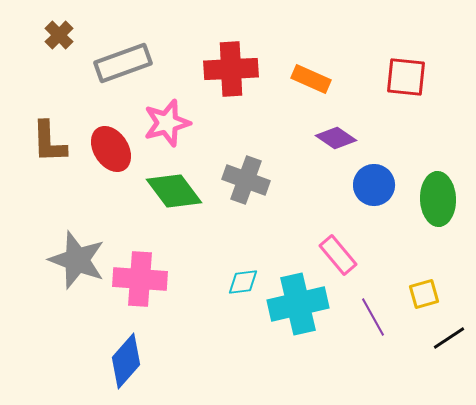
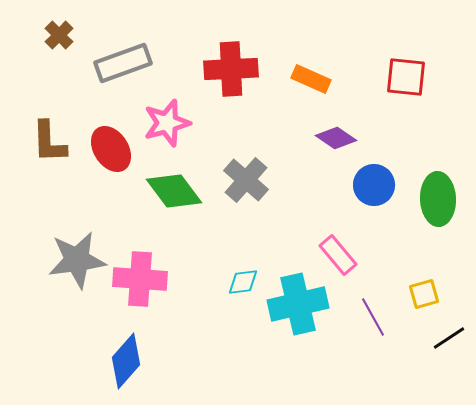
gray cross: rotated 21 degrees clockwise
gray star: rotated 28 degrees counterclockwise
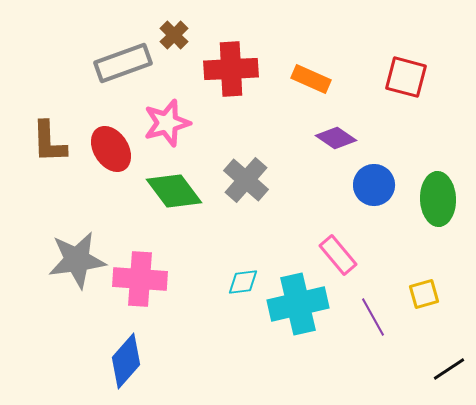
brown cross: moved 115 px right
red square: rotated 9 degrees clockwise
black line: moved 31 px down
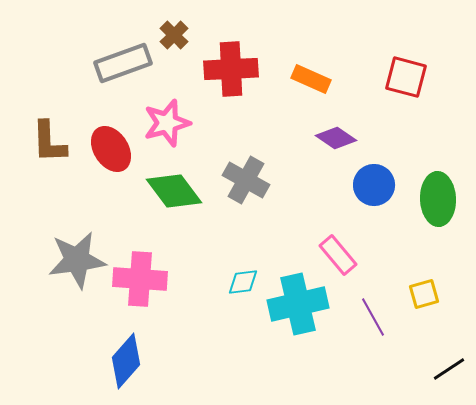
gray cross: rotated 12 degrees counterclockwise
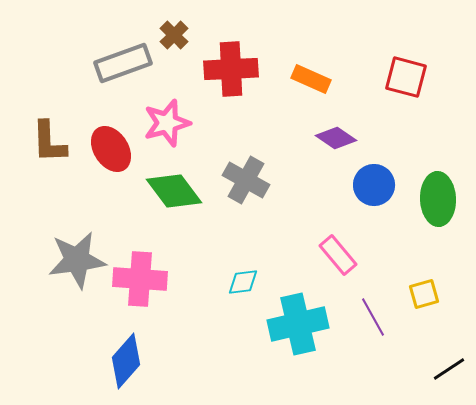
cyan cross: moved 20 px down
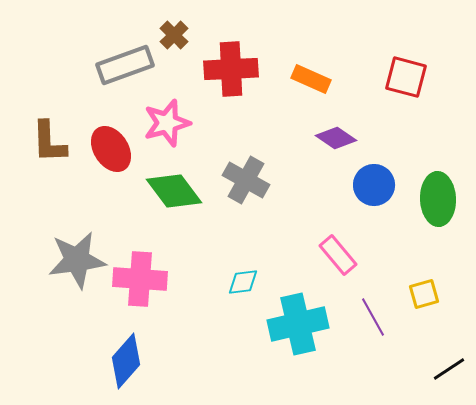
gray rectangle: moved 2 px right, 2 px down
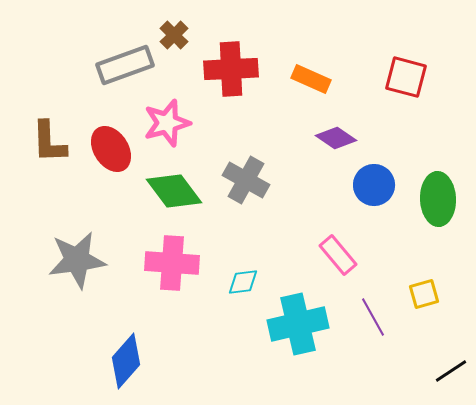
pink cross: moved 32 px right, 16 px up
black line: moved 2 px right, 2 px down
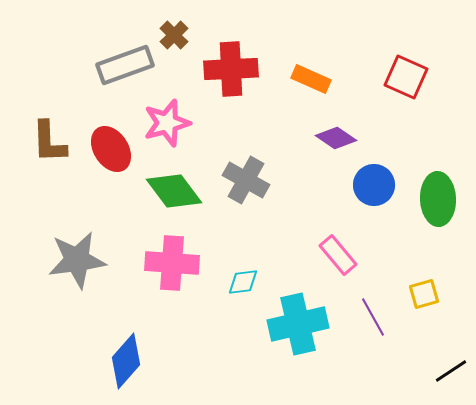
red square: rotated 9 degrees clockwise
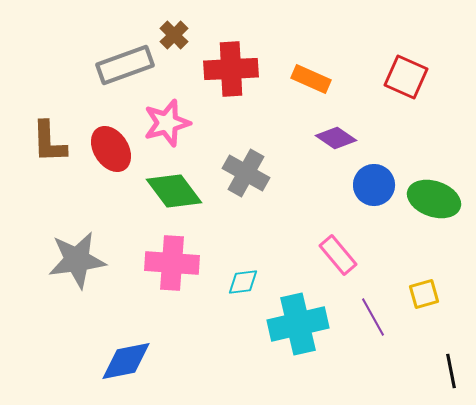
gray cross: moved 7 px up
green ellipse: moved 4 px left; rotated 69 degrees counterclockwise
blue diamond: rotated 38 degrees clockwise
black line: rotated 68 degrees counterclockwise
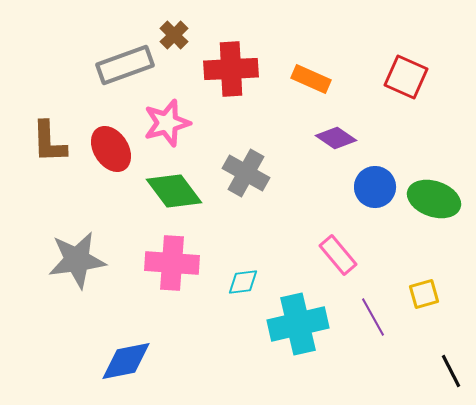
blue circle: moved 1 px right, 2 px down
black line: rotated 16 degrees counterclockwise
